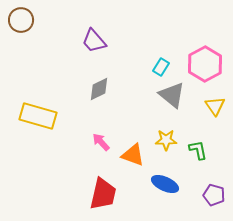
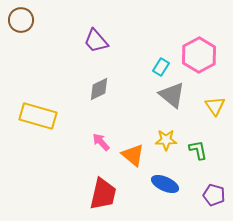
purple trapezoid: moved 2 px right
pink hexagon: moved 6 px left, 9 px up
orange triangle: rotated 20 degrees clockwise
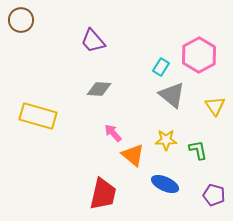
purple trapezoid: moved 3 px left
gray diamond: rotated 30 degrees clockwise
pink arrow: moved 12 px right, 9 px up
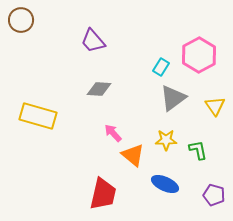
gray triangle: moved 1 px right, 3 px down; rotated 44 degrees clockwise
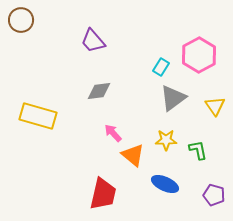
gray diamond: moved 2 px down; rotated 10 degrees counterclockwise
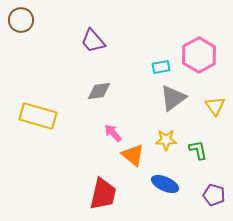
cyan rectangle: rotated 48 degrees clockwise
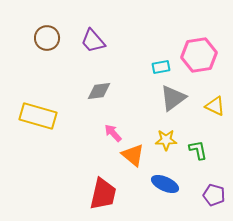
brown circle: moved 26 px right, 18 px down
pink hexagon: rotated 20 degrees clockwise
yellow triangle: rotated 30 degrees counterclockwise
